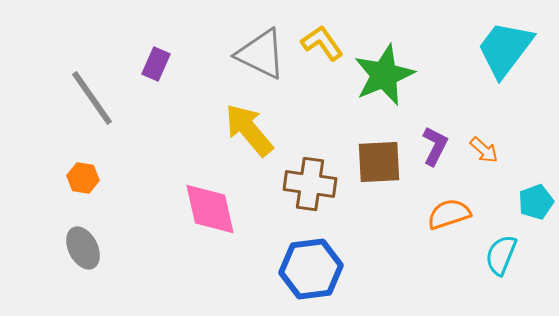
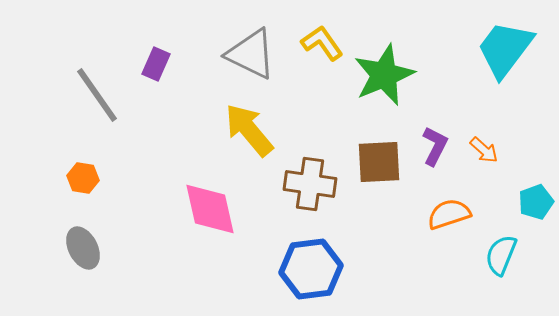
gray triangle: moved 10 px left
gray line: moved 5 px right, 3 px up
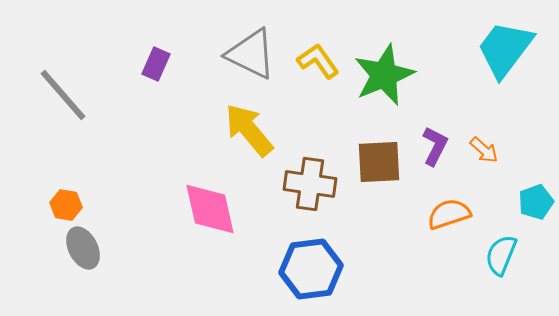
yellow L-shape: moved 4 px left, 18 px down
gray line: moved 34 px left; rotated 6 degrees counterclockwise
orange hexagon: moved 17 px left, 27 px down
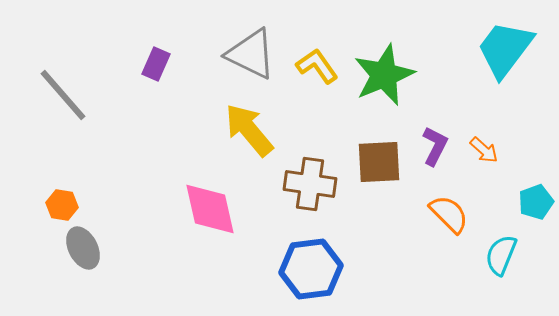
yellow L-shape: moved 1 px left, 5 px down
orange hexagon: moved 4 px left
orange semicircle: rotated 63 degrees clockwise
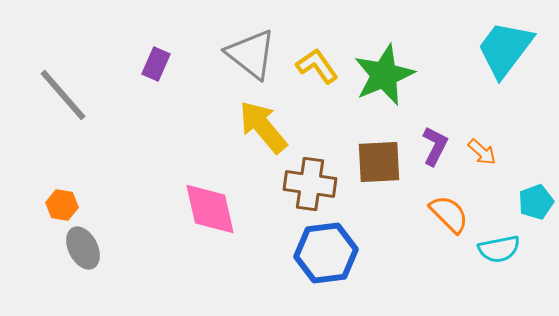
gray triangle: rotated 12 degrees clockwise
yellow arrow: moved 14 px right, 3 px up
orange arrow: moved 2 px left, 2 px down
cyan semicircle: moved 2 px left, 6 px up; rotated 123 degrees counterclockwise
blue hexagon: moved 15 px right, 16 px up
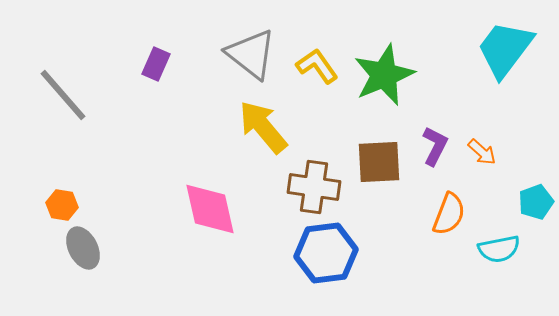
brown cross: moved 4 px right, 3 px down
orange semicircle: rotated 66 degrees clockwise
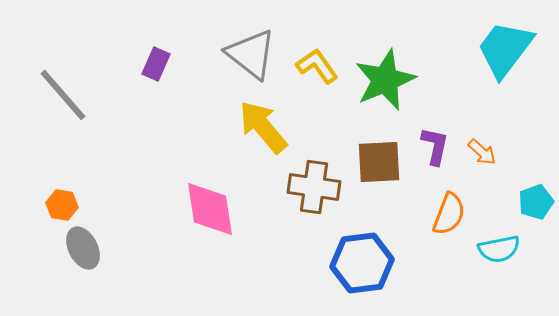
green star: moved 1 px right, 5 px down
purple L-shape: rotated 15 degrees counterclockwise
pink diamond: rotated 4 degrees clockwise
blue hexagon: moved 36 px right, 10 px down
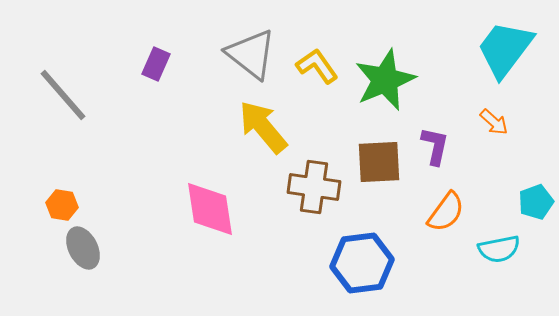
orange arrow: moved 12 px right, 30 px up
orange semicircle: moved 3 px left, 2 px up; rotated 15 degrees clockwise
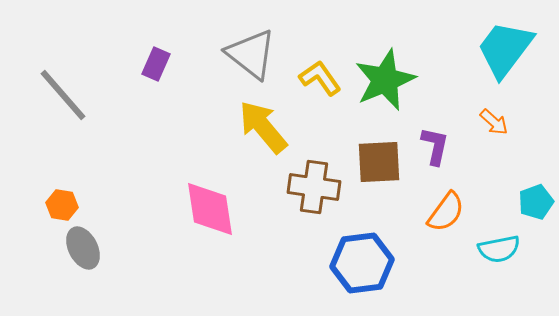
yellow L-shape: moved 3 px right, 12 px down
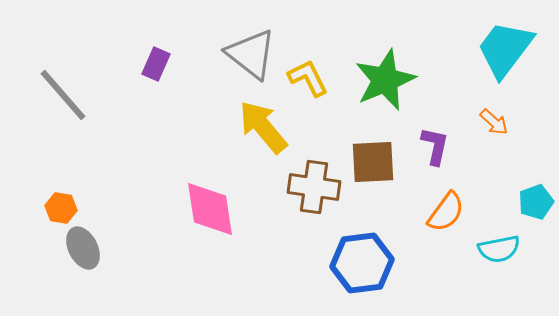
yellow L-shape: moved 12 px left; rotated 9 degrees clockwise
brown square: moved 6 px left
orange hexagon: moved 1 px left, 3 px down
